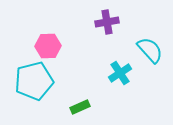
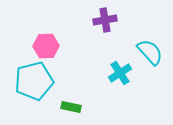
purple cross: moved 2 px left, 2 px up
pink hexagon: moved 2 px left
cyan semicircle: moved 2 px down
green rectangle: moved 9 px left; rotated 36 degrees clockwise
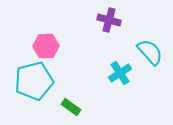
purple cross: moved 4 px right; rotated 25 degrees clockwise
green rectangle: rotated 24 degrees clockwise
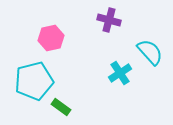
pink hexagon: moved 5 px right, 8 px up; rotated 10 degrees counterclockwise
green rectangle: moved 10 px left
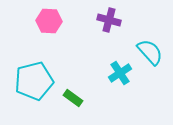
pink hexagon: moved 2 px left, 17 px up; rotated 15 degrees clockwise
green rectangle: moved 12 px right, 9 px up
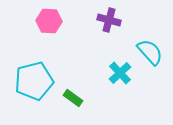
cyan cross: rotated 10 degrees counterclockwise
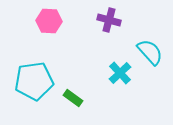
cyan pentagon: rotated 6 degrees clockwise
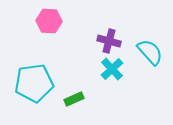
purple cross: moved 21 px down
cyan cross: moved 8 px left, 4 px up
cyan pentagon: moved 2 px down
green rectangle: moved 1 px right, 1 px down; rotated 60 degrees counterclockwise
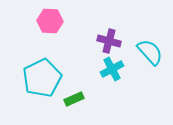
pink hexagon: moved 1 px right
cyan cross: rotated 15 degrees clockwise
cyan pentagon: moved 8 px right, 5 px up; rotated 18 degrees counterclockwise
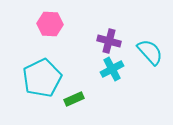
pink hexagon: moved 3 px down
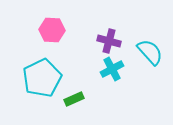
pink hexagon: moved 2 px right, 6 px down
